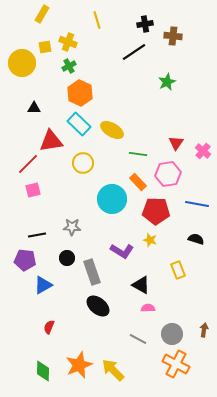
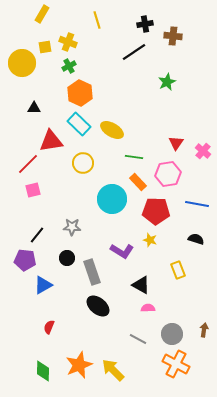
green line at (138, 154): moved 4 px left, 3 px down
black line at (37, 235): rotated 42 degrees counterclockwise
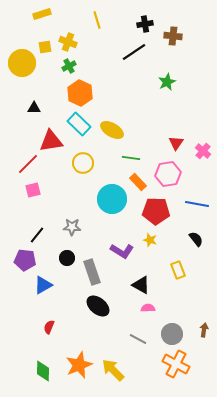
yellow rectangle at (42, 14): rotated 42 degrees clockwise
green line at (134, 157): moved 3 px left, 1 px down
black semicircle at (196, 239): rotated 35 degrees clockwise
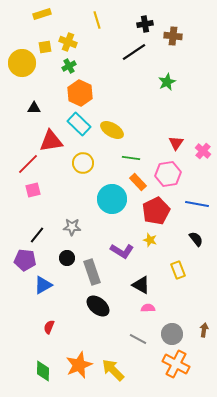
red pentagon at (156, 211): rotated 28 degrees counterclockwise
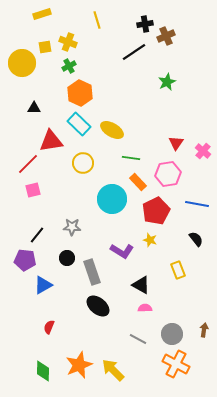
brown cross at (173, 36): moved 7 px left; rotated 30 degrees counterclockwise
pink semicircle at (148, 308): moved 3 px left
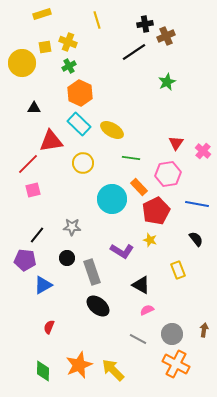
orange rectangle at (138, 182): moved 1 px right, 5 px down
pink semicircle at (145, 308): moved 2 px right, 2 px down; rotated 24 degrees counterclockwise
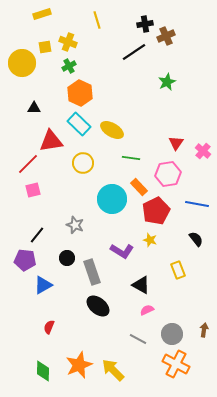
gray star at (72, 227): moved 3 px right, 2 px up; rotated 18 degrees clockwise
